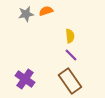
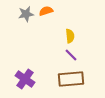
brown rectangle: moved 1 px right, 2 px up; rotated 60 degrees counterclockwise
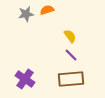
orange semicircle: moved 1 px right, 1 px up
yellow semicircle: rotated 32 degrees counterclockwise
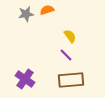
purple line: moved 5 px left
brown rectangle: moved 1 px down
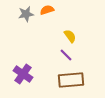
purple cross: moved 2 px left, 5 px up
